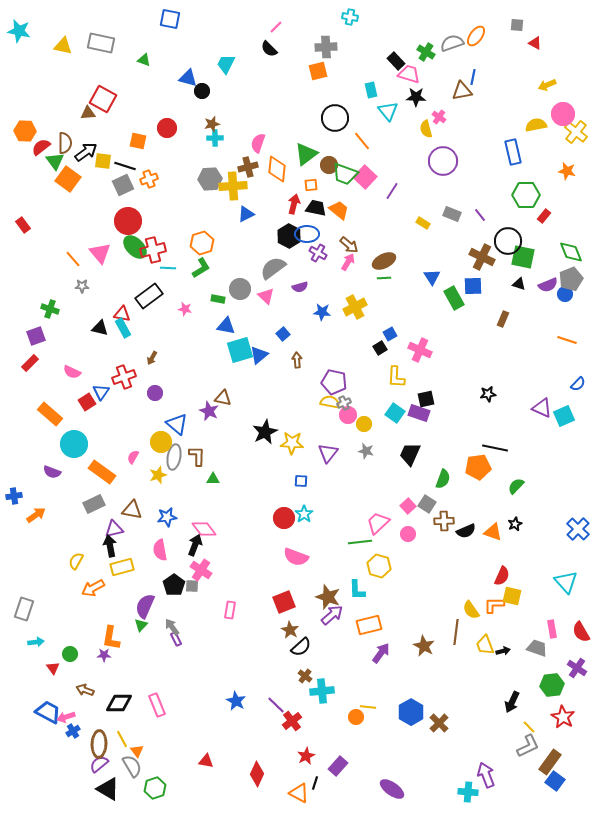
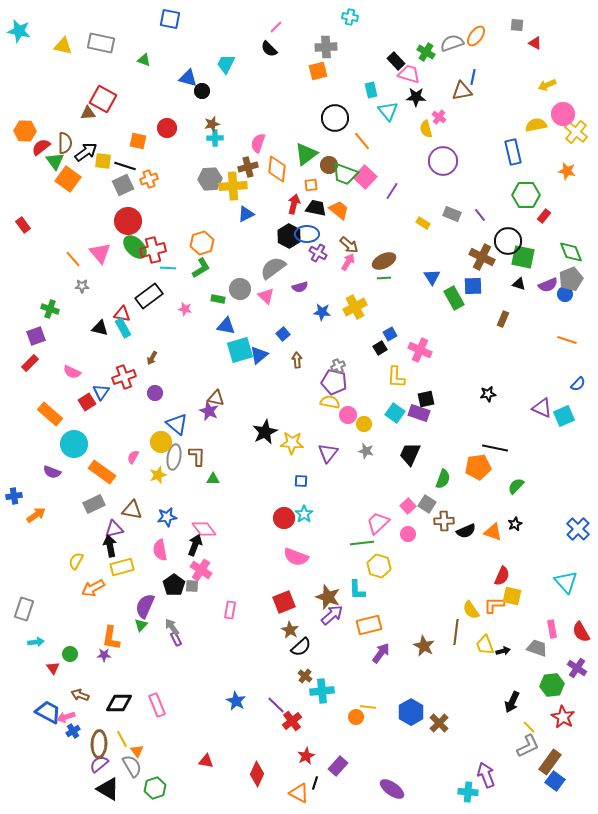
brown triangle at (223, 398): moved 7 px left
gray cross at (344, 403): moved 6 px left, 37 px up
green line at (360, 542): moved 2 px right, 1 px down
brown arrow at (85, 690): moved 5 px left, 5 px down
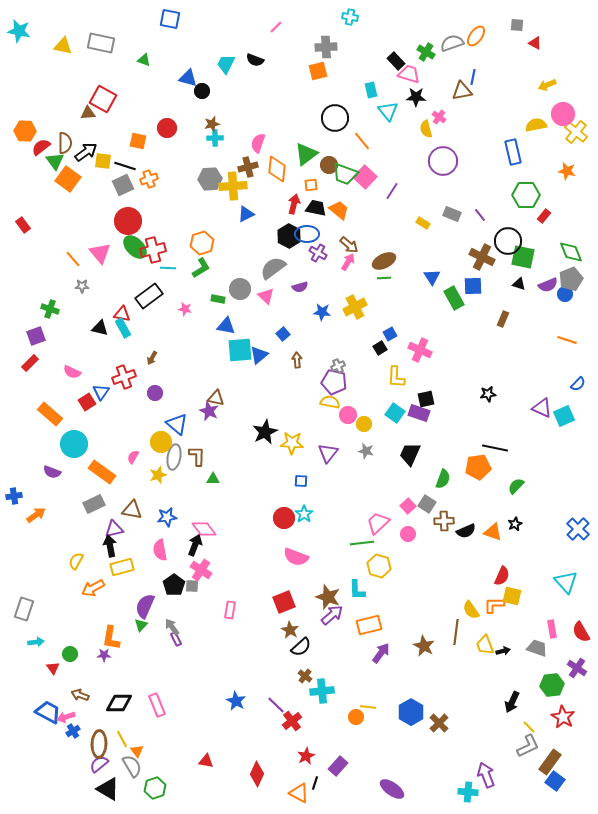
black semicircle at (269, 49): moved 14 px left, 11 px down; rotated 24 degrees counterclockwise
cyan square at (240, 350): rotated 12 degrees clockwise
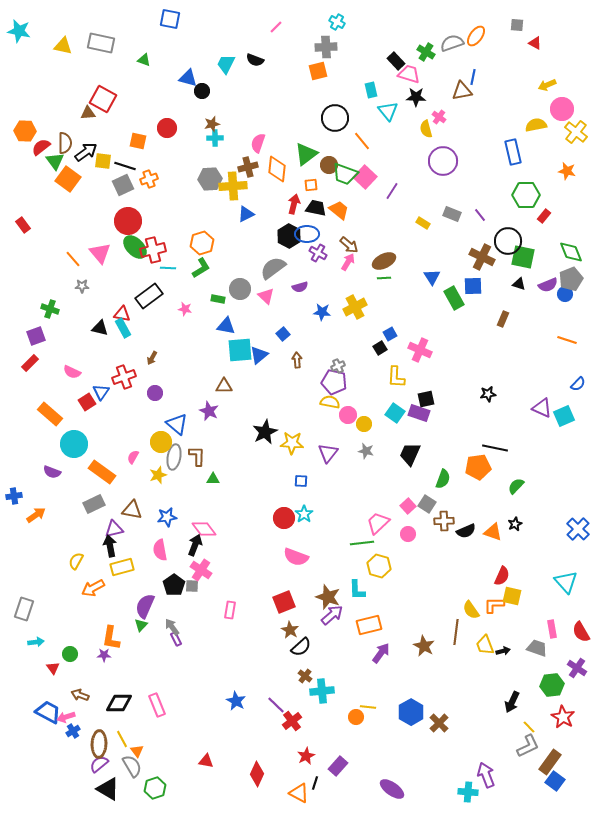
cyan cross at (350, 17): moved 13 px left, 5 px down; rotated 21 degrees clockwise
pink circle at (563, 114): moved 1 px left, 5 px up
brown triangle at (216, 398): moved 8 px right, 12 px up; rotated 12 degrees counterclockwise
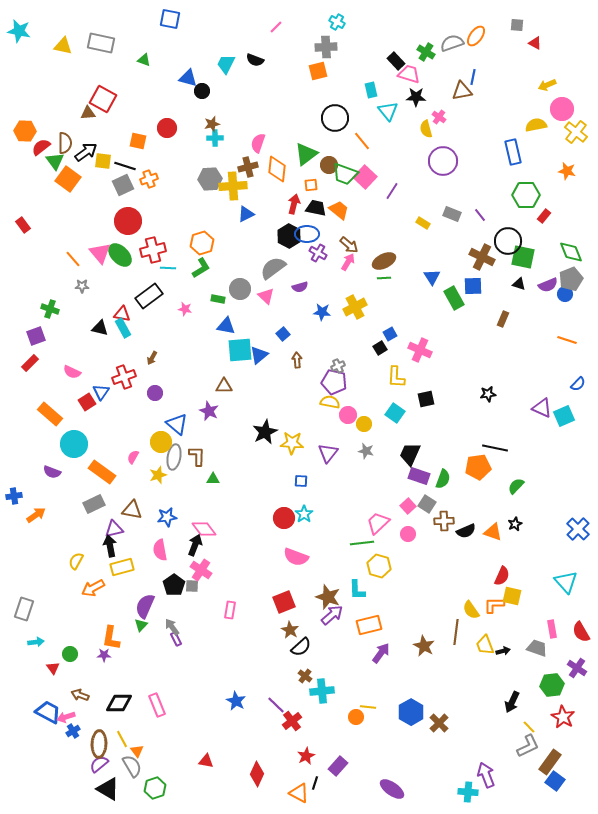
green ellipse at (135, 247): moved 15 px left, 8 px down
purple rectangle at (419, 413): moved 63 px down
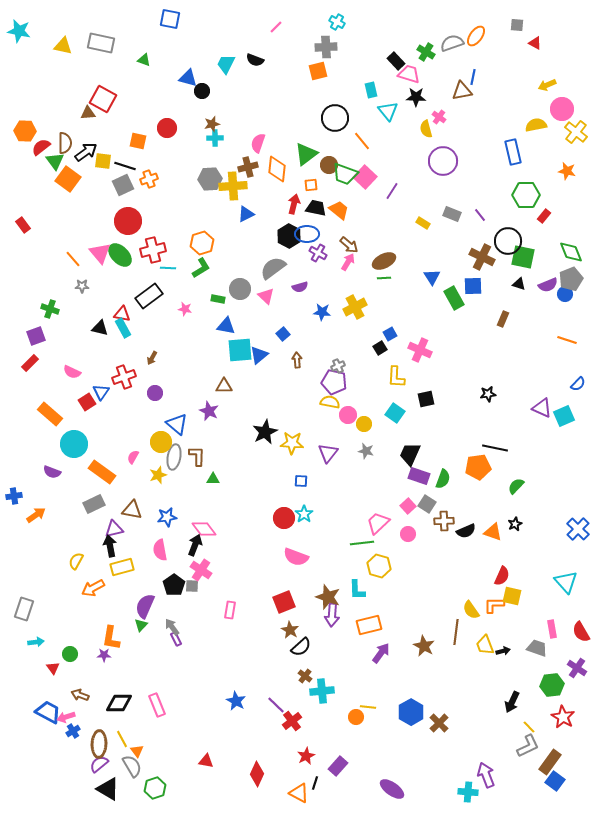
purple arrow at (332, 615): rotated 135 degrees clockwise
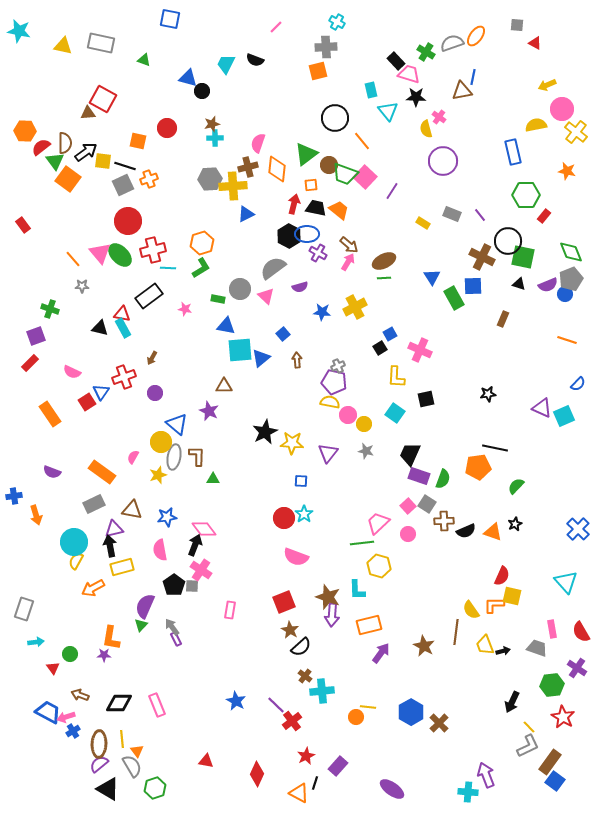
blue triangle at (259, 355): moved 2 px right, 3 px down
orange rectangle at (50, 414): rotated 15 degrees clockwise
cyan circle at (74, 444): moved 98 px down
orange arrow at (36, 515): rotated 108 degrees clockwise
yellow line at (122, 739): rotated 24 degrees clockwise
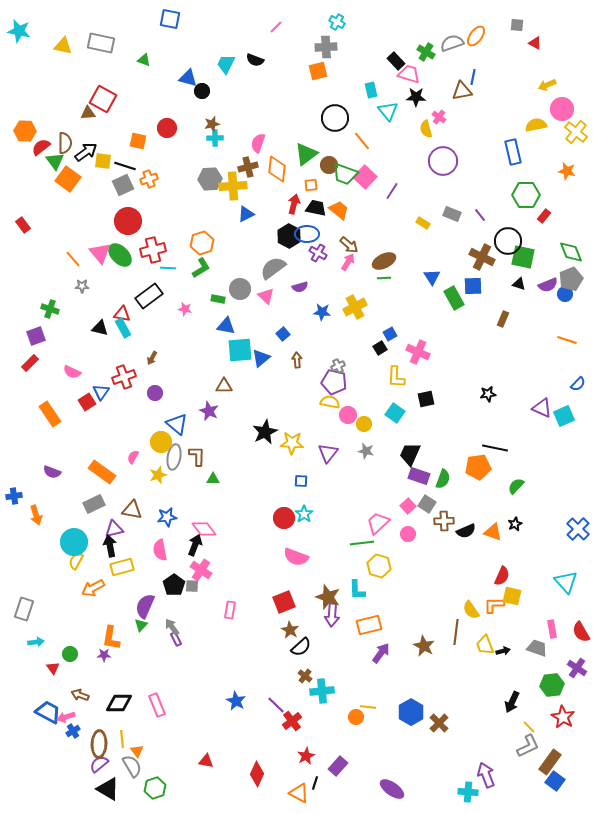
pink cross at (420, 350): moved 2 px left, 2 px down
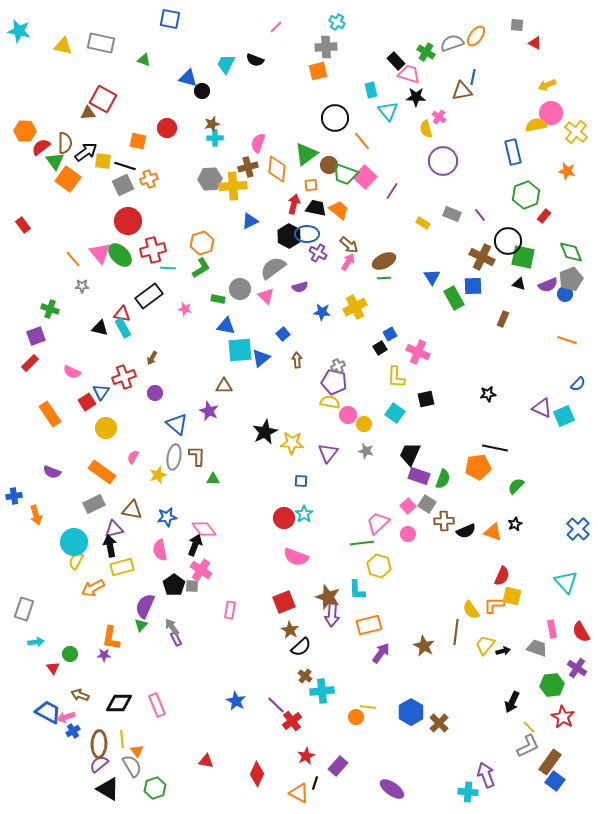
pink circle at (562, 109): moved 11 px left, 4 px down
green hexagon at (526, 195): rotated 20 degrees counterclockwise
blue triangle at (246, 214): moved 4 px right, 7 px down
yellow circle at (161, 442): moved 55 px left, 14 px up
yellow trapezoid at (485, 645): rotated 60 degrees clockwise
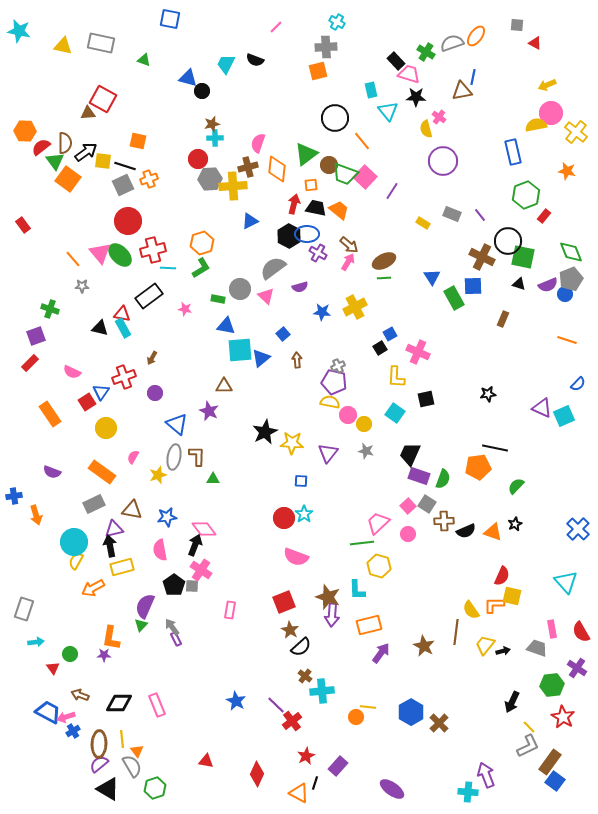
red circle at (167, 128): moved 31 px right, 31 px down
